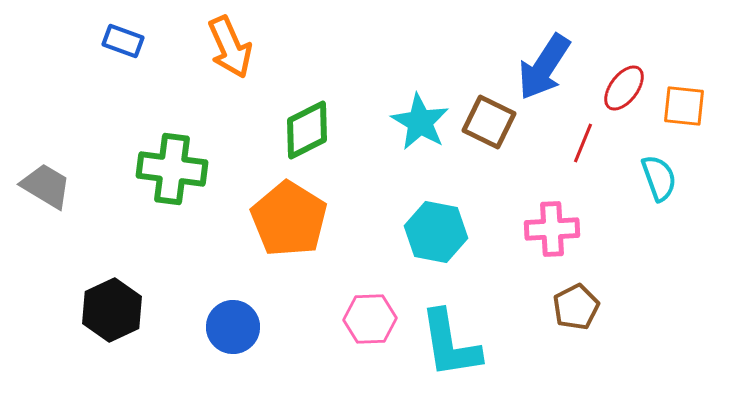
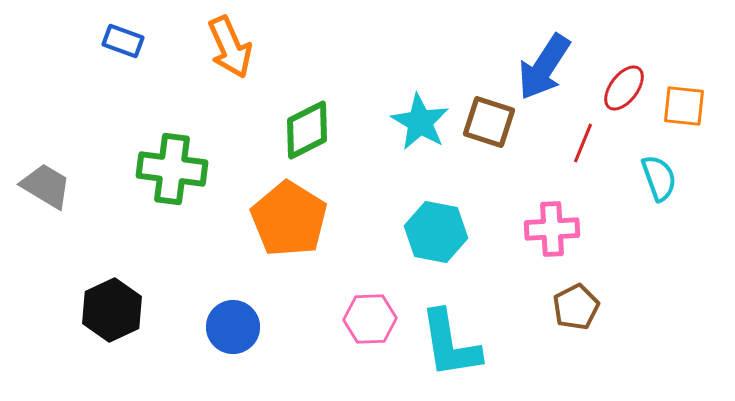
brown square: rotated 8 degrees counterclockwise
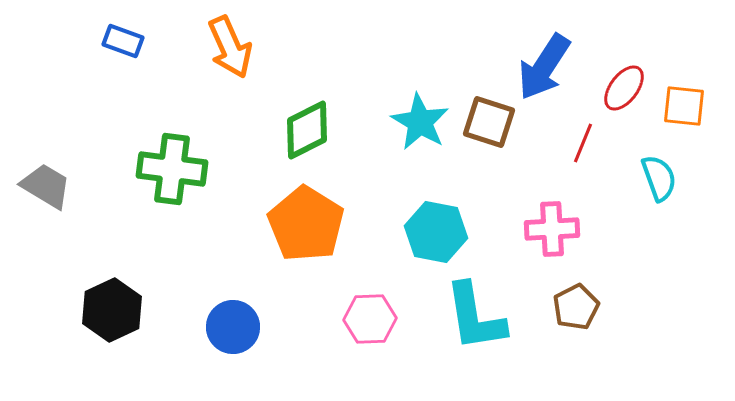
orange pentagon: moved 17 px right, 5 px down
cyan L-shape: moved 25 px right, 27 px up
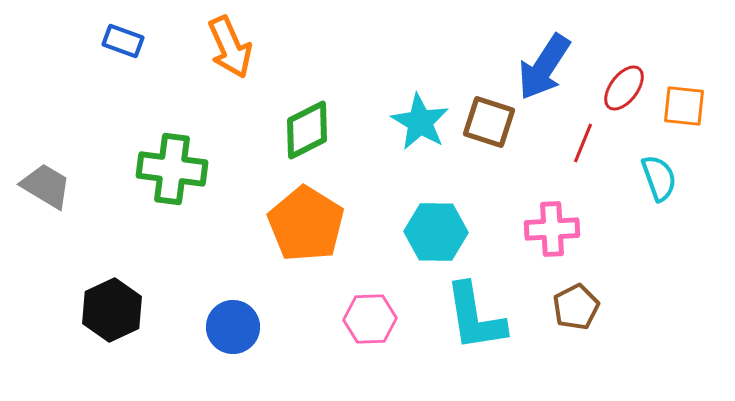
cyan hexagon: rotated 10 degrees counterclockwise
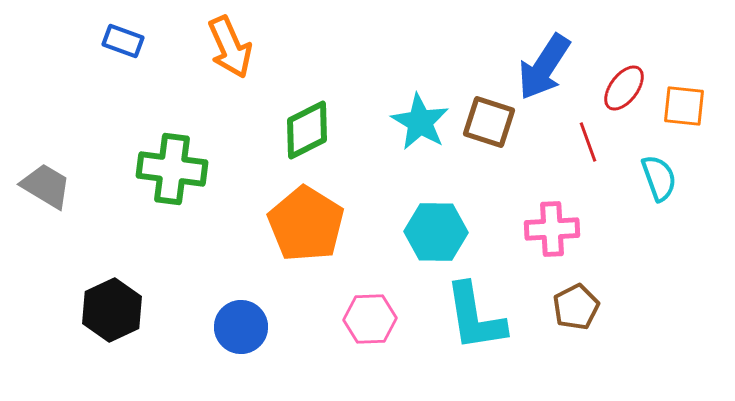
red line: moved 5 px right, 1 px up; rotated 42 degrees counterclockwise
blue circle: moved 8 px right
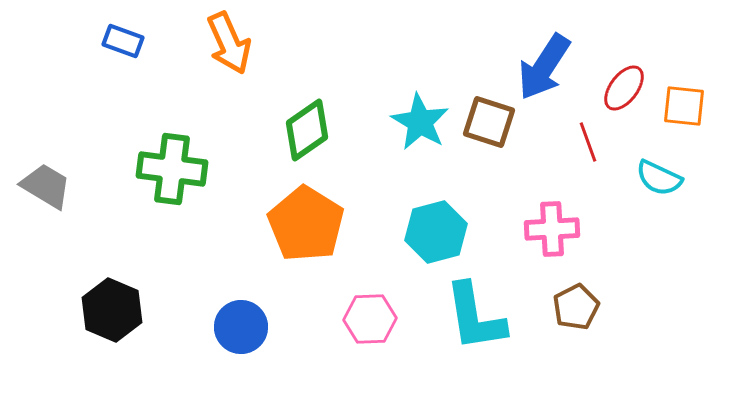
orange arrow: moved 1 px left, 4 px up
green diamond: rotated 8 degrees counterclockwise
cyan semicircle: rotated 135 degrees clockwise
cyan hexagon: rotated 16 degrees counterclockwise
black hexagon: rotated 12 degrees counterclockwise
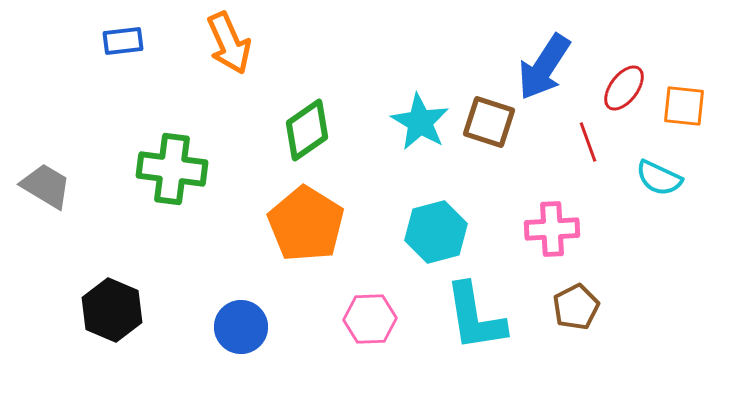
blue rectangle: rotated 27 degrees counterclockwise
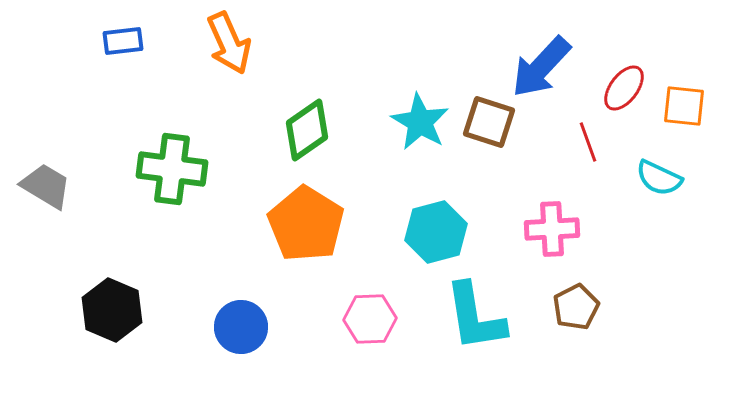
blue arrow: moved 3 px left; rotated 10 degrees clockwise
